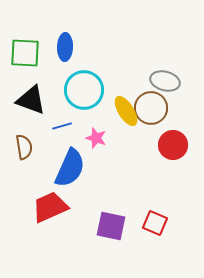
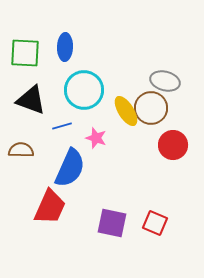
brown semicircle: moved 3 px left, 3 px down; rotated 80 degrees counterclockwise
red trapezoid: rotated 138 degrees clockwise
purple square: moved 1 px right, 3 px up
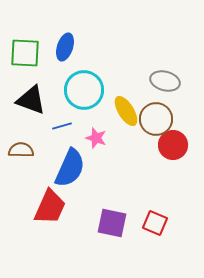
blue ellipse: rotated 16 degrees clockwise
brown circle: moved 5 px right, 11 px down
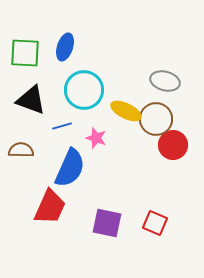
yellow ellipse: rotated 32 degrees counterclockwise
purple square: moved 5 px left
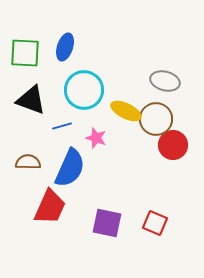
brown semicircle: moved 7 px right, 12 px down
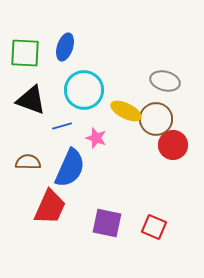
red square: moved 1 px left, 4 px down
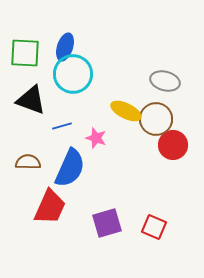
cyan circle: moved 11 px left, 16 px up
purple square: rotated 28 degrees counterclockwise
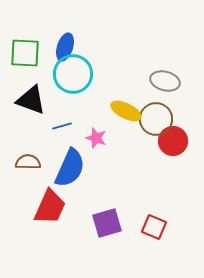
red circle: moved 4 px up
